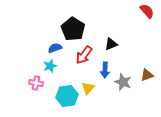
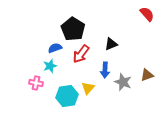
red semicircle: moved 3 px down
red arrow: moved 3 px left, 1 px up
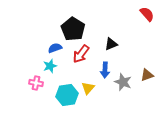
cyan hexagon: moved 1 px up
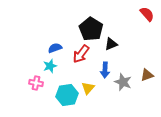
black pentagon: moved 18 px right
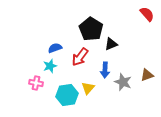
red arrow: moved 1 px left, 3 px down
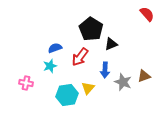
brown triangle: moved 3 px left, 1 px down
pink cross: moved 10 px left
